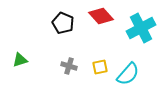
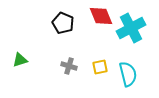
red diamond: rotated 20 degrees clockwise
cyan cross: moved 10 px left
cyan semicircle: rotated 55 degrees counterclockwise
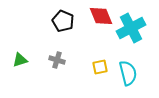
black pentagon: moved 2 px up
gray cross: moved 12 px left, 6 px up
cyan semicircle: moved 1 px up
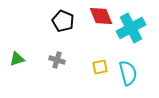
green triangle: moved 3 px left, 1 px up
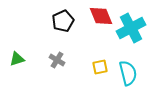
black pentagon: rotated 25 degrees clockwise
gray cross: rotated 14 degrees clockwise
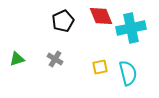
cyan cross: rotated 16 degrees clockwise
gray cross: moved 2 px left, 1 px up
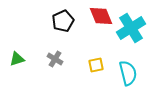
cyan cross: rotated 20 degrees counterclockwise
yellow square: moved 4 px left, 2 px up
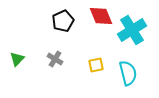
cyan cross: moved 1 px right, 2 px down
green triangle: rotated 28 degrees counterclockwise
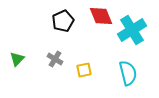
yellow square: moved 12 px left, 5 px down
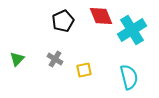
cyan semicircle: moved 1 px right, 4 px down
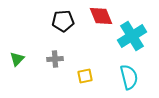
black pentagon: rotated 20 degrees clockwise
cyan cross: moved 6 px down
gray cross: rotated 35 degrees counterclockwise
yellow square: moved 1 px right, 6 px down
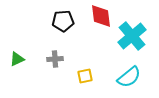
red diamond: rotated 15 degrees clockwise
cyan cross: rotated 8 degrees counterclockwise
green triangle: rotated 21 degrees clockwise
cyan semicircle: rotated 65 degrees clockwise
